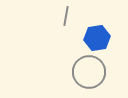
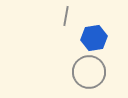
blue hexagon: moved 3 px left
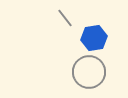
gray line: moved 1 px left, 2 px down; rotated 48 degrees counterclockwise
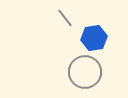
gray circle: moved 4 px left
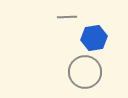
gray line: moved 2 px right, 1 px up; rotated 54 degrees counterclockwise
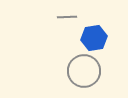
gray circle: moved 1 px left, 1 px up
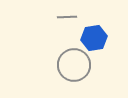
gray circle: moved 10 px left, 6 px up
